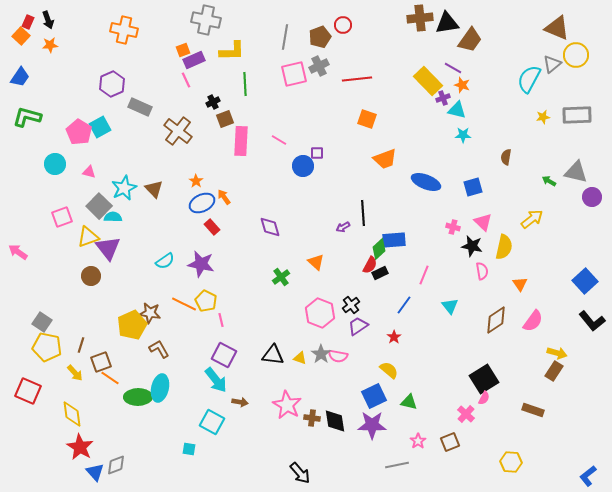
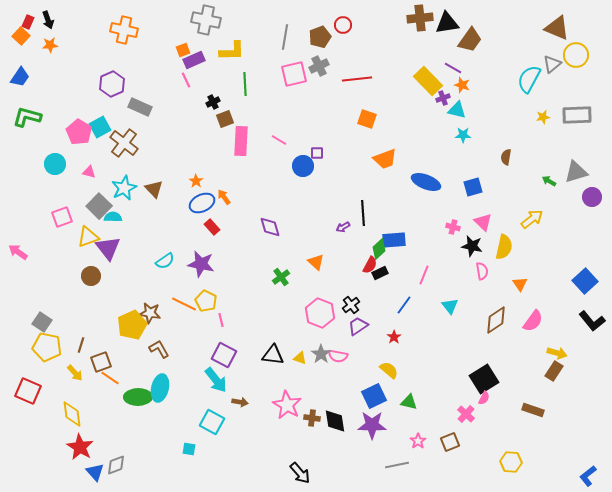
brown cross at (178, 131): moved 54 px left, 12 px down
gray triangle at (576, 172): rotated 30 degrees counterclockwise
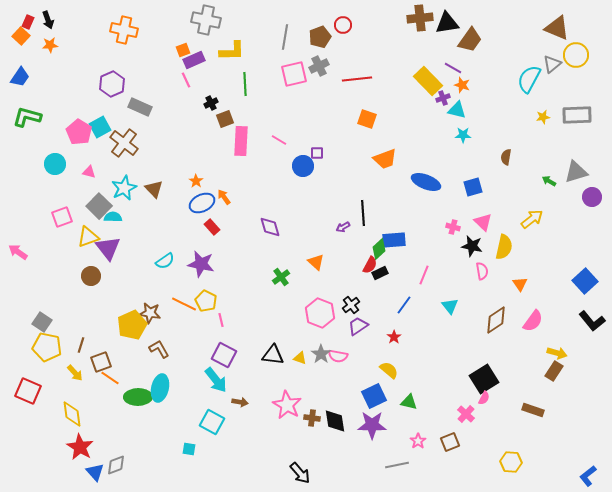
black cross at (213, 102): moved 2 px left, 1 px down
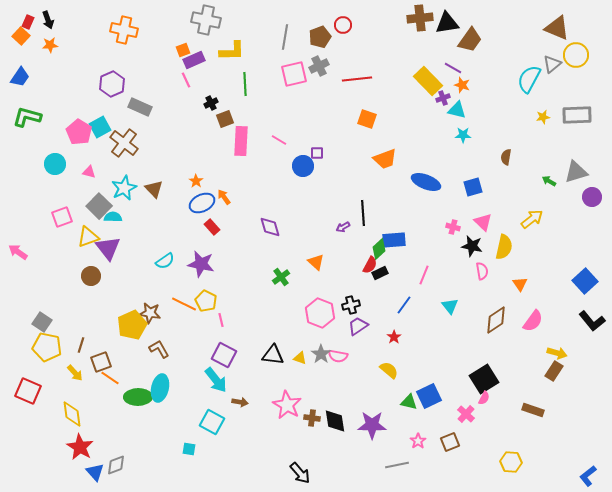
black cross at (351, 305): rotated 24 degrees clockwise
blue square at (374, 396): moved 55 px right
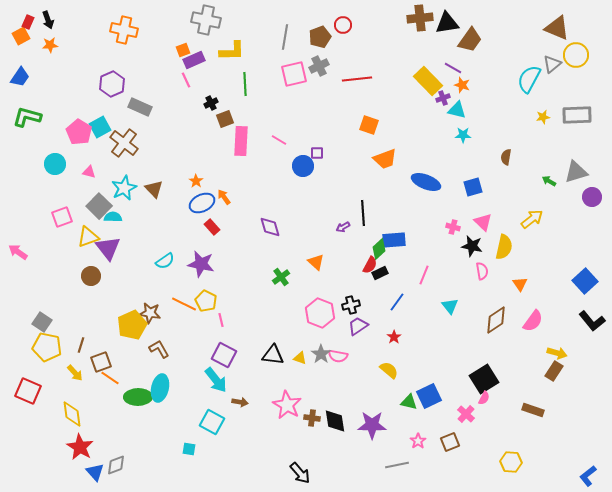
orange square at (21, 36): rotated 18 degrees clockwise
orange square at (367, 119): moved 2 px right, 6 px down
blue line at (404, 305): moved 7 px left, 3 px up
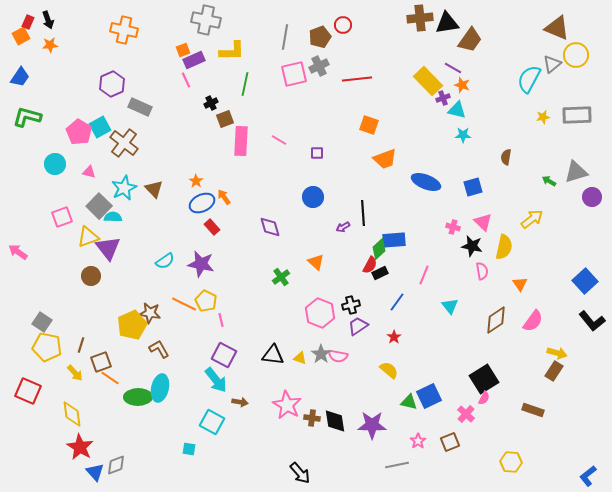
green line at (245, 84): rotated 15 degrees clockwise
blue circle at (303, 166): moved 10 px right, 31 px down
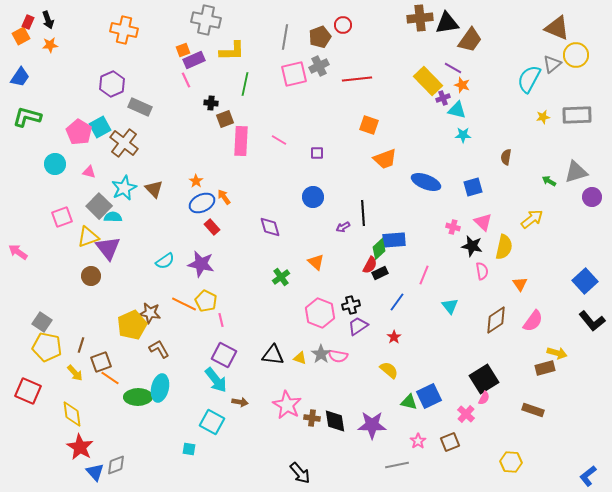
black cross at (211, 103): rotated 32 degrees clockwise
brown rectangle at (554, 371): moved 9 px left, 3 px up; rotated 42 degrees clockwise
